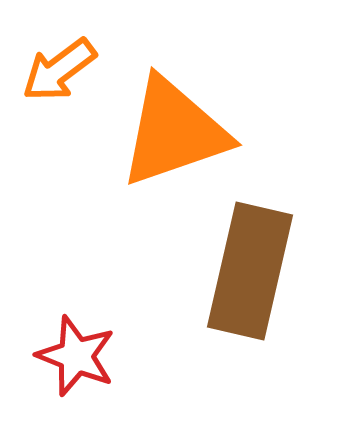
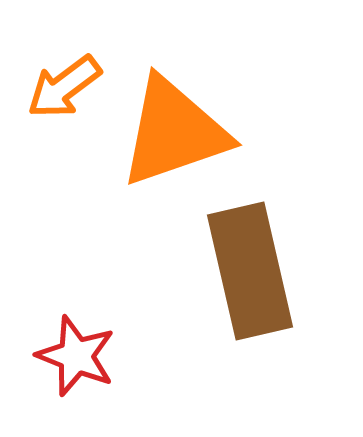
orange arrow: moved 5 px right, 17 px down
brown rectangle: rotated 26 degrees counterclockwise
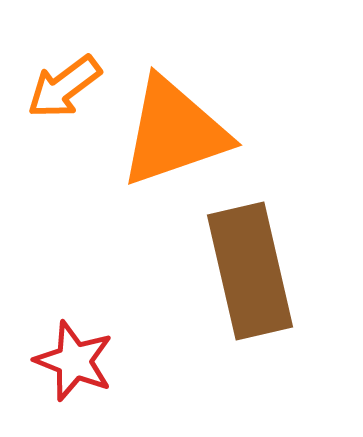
red star: moved 2 px left, 5 px down
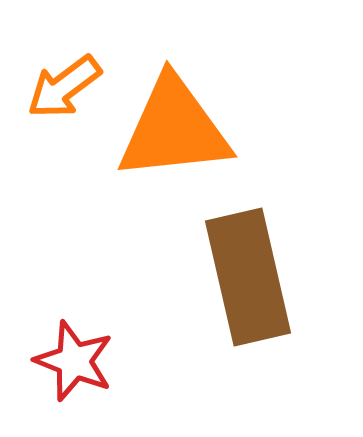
orange triangle: moved 3 px up; rotated 13 degrees clockwise
brown rectangle: moved 2 px left, 6 px down
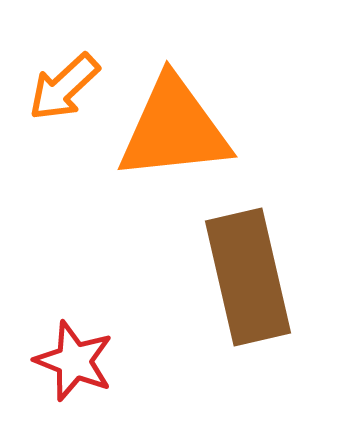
orange arrow: rotated 6 degrees counterclockwise
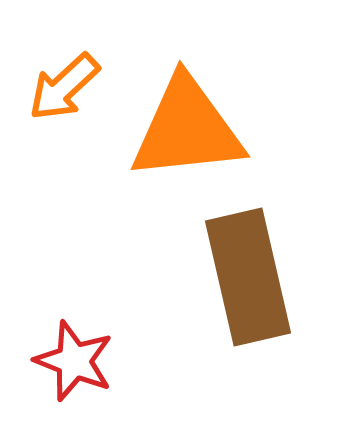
orange triangle: moved 13 px right
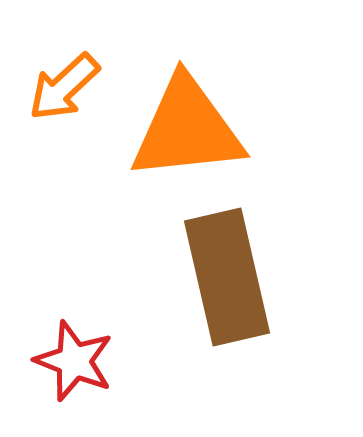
brown rectangle: moved 21 px left
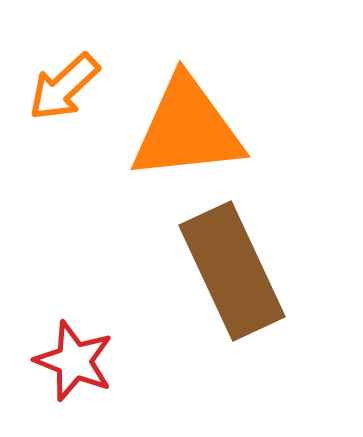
brown rectangle: moved 5 px right, 6 px up; rotated 12 degrees counterclockwise
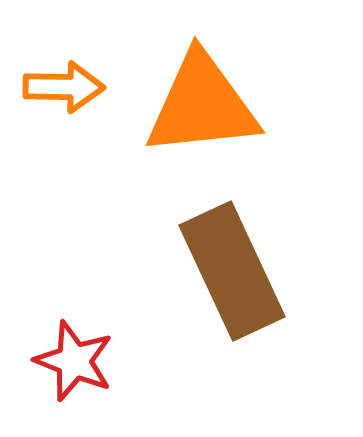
orange arrow: rotated 136 degrees counterclockwise
orange triangle: moved 15 px right, 24 px up
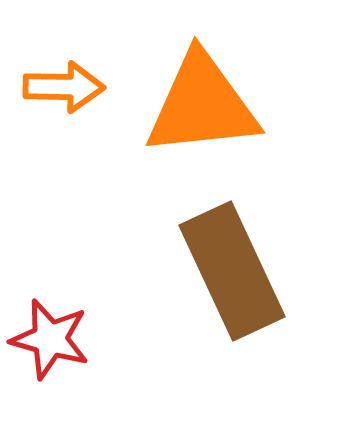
red star: moved 24 px left, 22 px up; rotated 6 degrees counterclockwise
